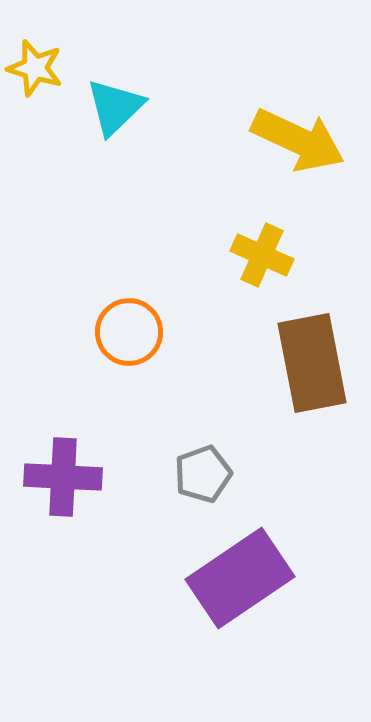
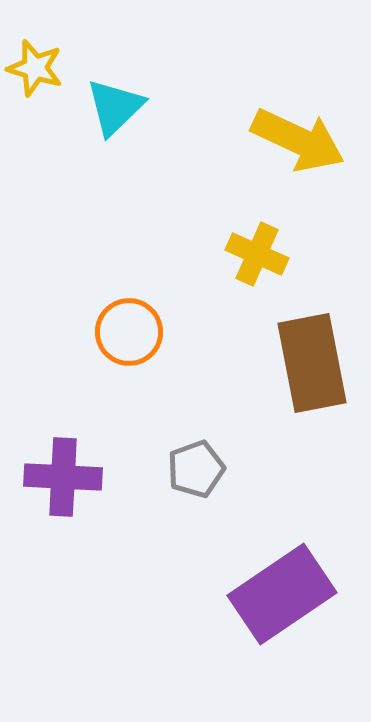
yellow cross: moved 5 px left, 1 px up
gray pentagon: moved 7 px left, 5 px up
purple rectangle: moved 42 px right, 16 px down
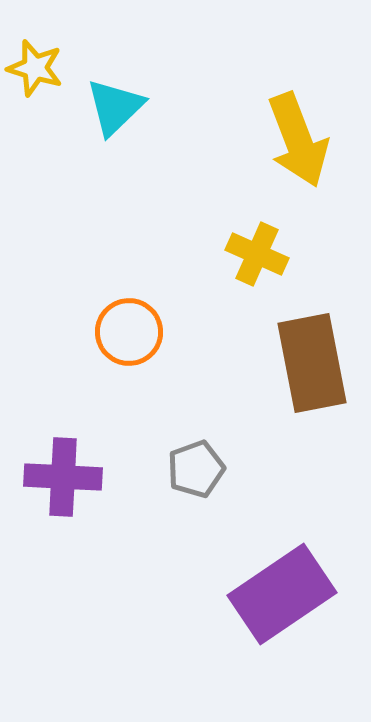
yellow arrow: rotated 44 degrees clockwise
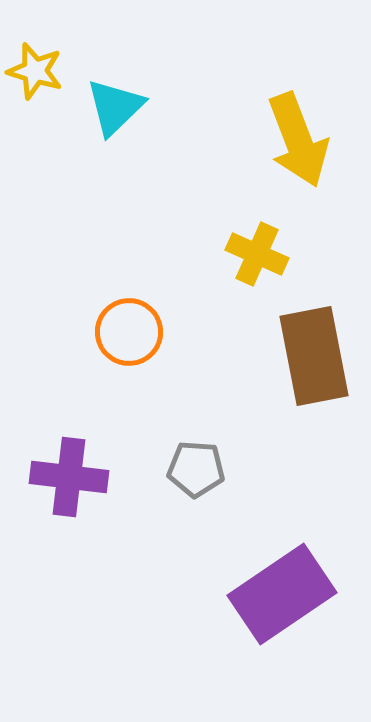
yellow star: moved 3 px down
brown rectangle: moved 2 px right, 7 px up
gray pentagon: rotated 24 degrees clockwise
purple cross: moved 6 px right; rotated 4 degrees clockwise
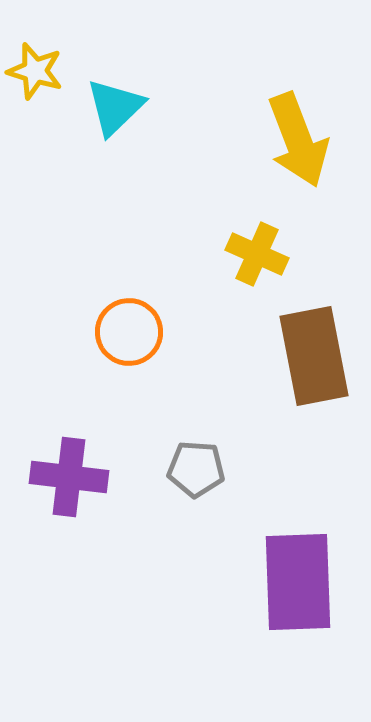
purple rectangle: moved 16 px right, 12 px up; rotated 58 degrees counterclockwise
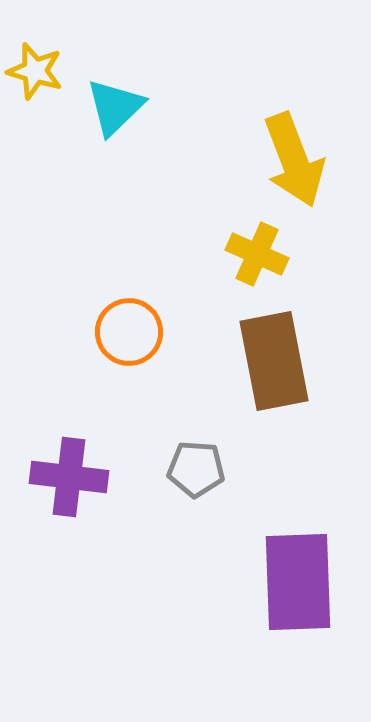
yellow arrow: moved 4 px left, 20 px down
brown rectangle: moved 40 px left, 5 px down
